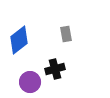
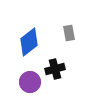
gray rectangle: moved 3 px right, 1 px up
blue diamond: moved 10 px right, 2 px down
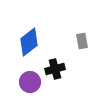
gray rectangle: moved 13 px right, 8 px down
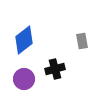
blue diamond: moved 5 px left, 2 px up
purple circle: moved 6 px left, 3 px up
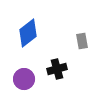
blue diamond: moved 4 px right, 7 px up
black cross: moved 2 px right
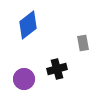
blue diamond: moved 8 px up
gray rectangle: moved 1 px right, 2 px down
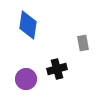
blue diamond: rotated 44 degrees counterclockwise
purple circle: moved 2 px right
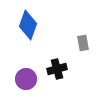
blue diamond: rotated 12 degrees clockwise
